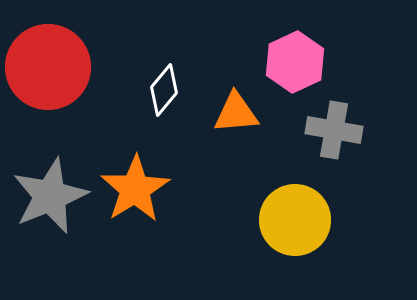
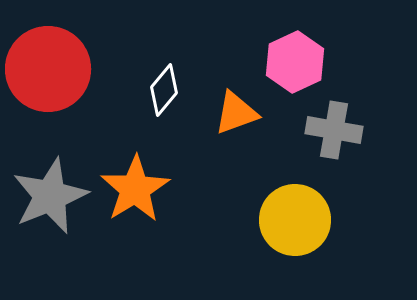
red circle: moved 2 px down
orange triangle: rotated 15 degrees counterclockwise
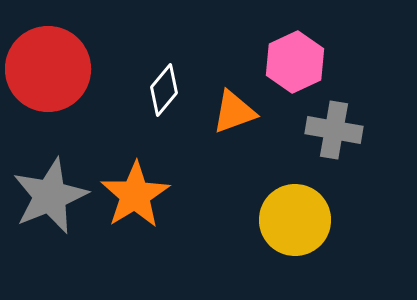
orange triangle: moved 2 px left, 1 px up
orange star: moved 6 px down
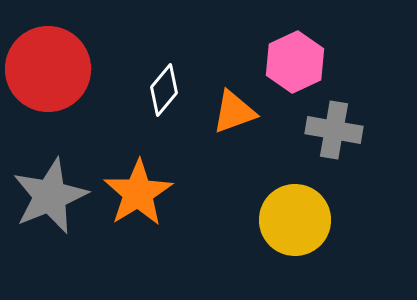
orange star: moved 3 px right, 2 px up
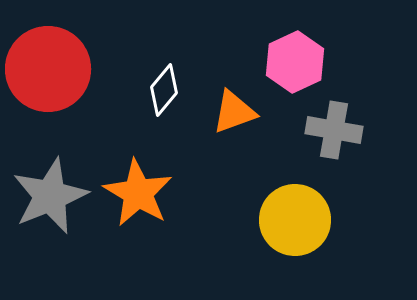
orange star: rotated 10 degrees counterclockwise
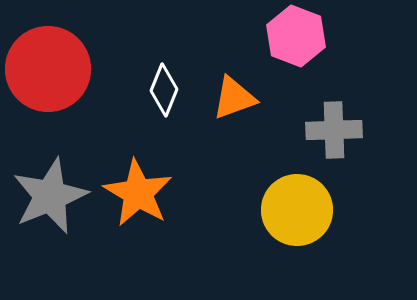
pink hexagon: moved 1 px right, 26 px up; rotated 14 degrees counterclockwise
white diamond: rotated 18 degrees counterclockwise
orange triangle: moved 14 px up
gray cross: rotated 12 degrees counterclockwise
yellow circle: moved 2 px right, 10 px up
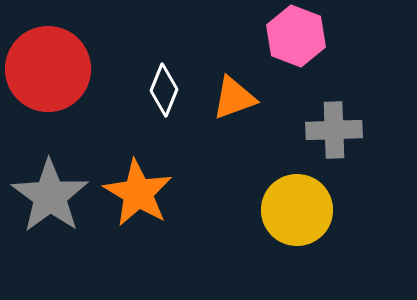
gray star: rotated 14 degrees counterclockwise
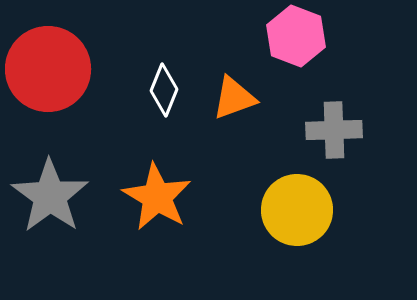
orange star: moved 19 px right, 4 px down
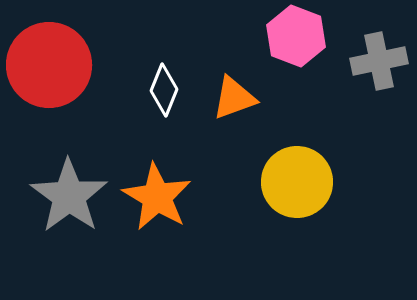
red circle: moved 1 px right, 4 px up
gray cross: moved 45 px right, 69 px up; rotated 10 degrees counterclockwise
gray star: moved 19 px right
yellow circle: moved 28 px up
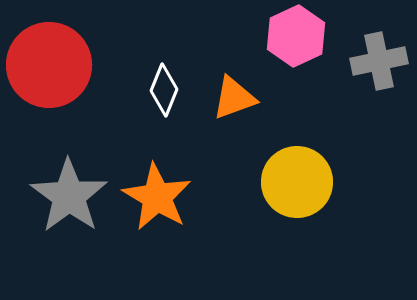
pink hexagon: rotated 14 degrees clockwise
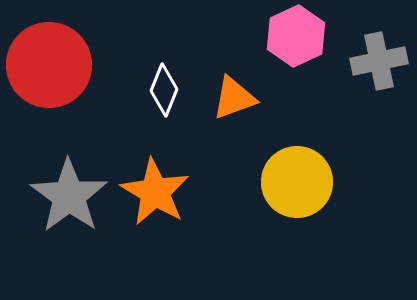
orange star: moved 2 px left, 5 px up
